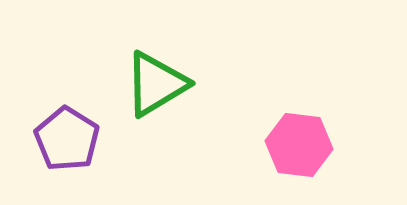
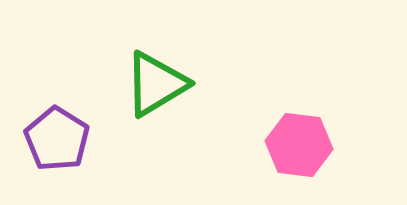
purple pentagon: moved 10 px left
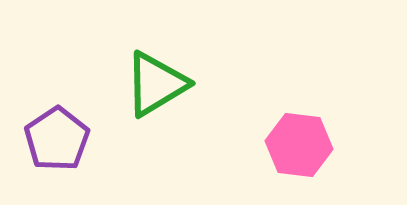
purple pentagon: rotated 6 degrees clockwise
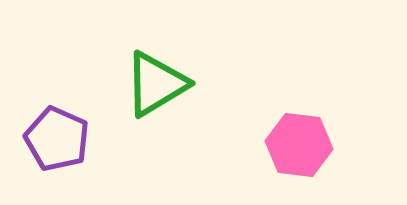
purple pentagon: rotated 14 degrees counterclockwise
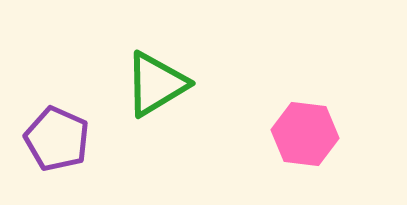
pink hexagon: moved 6 px right, 11 px up
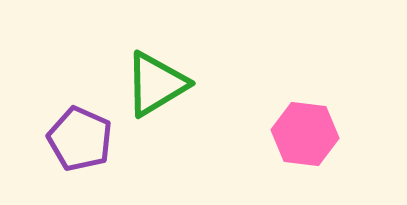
purple pentagon: moved 23 px right
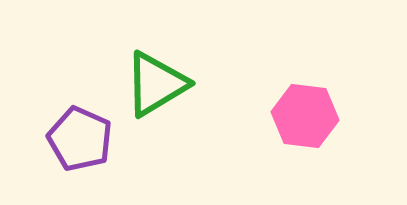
pink hexagon: moved 18 px up
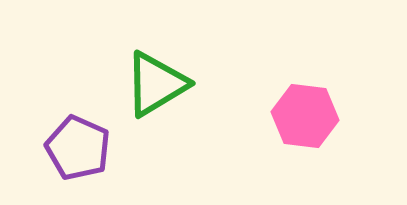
purple pentagon: moved 2 px left, 9 px down
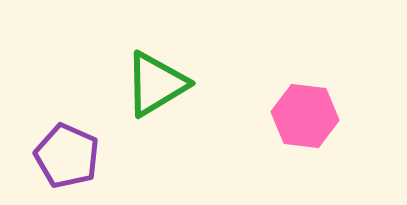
purple pentagon: moved 11 px left, 8 px down
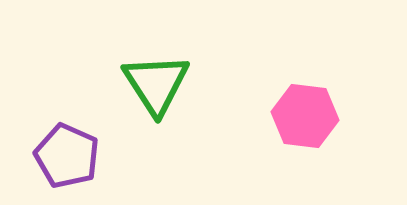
green triangle: rotated 32 degrees counterclockwise
